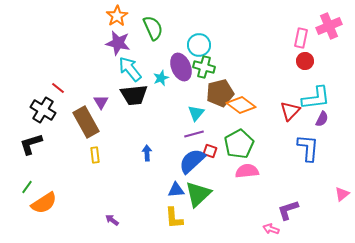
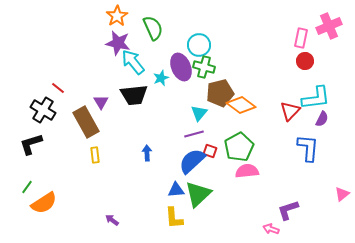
cyan arrow: moved 3 px right, 7 px up
cyan triangle: moved 3 px right
green pentagon: moved 3 px down
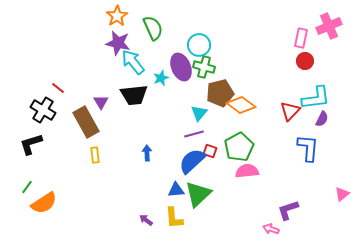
purple arrow: moved 34 px right
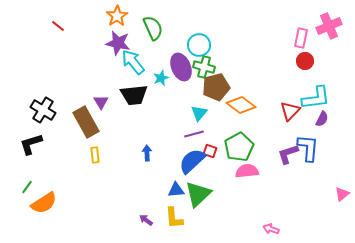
red line: moved 62 px up
brown pentagon: moved 4 px left, 6 px up
purple L-shape: moved 56 px up
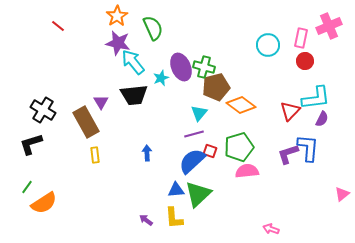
cyan circle: moved 69 px right
green pentagon: rotated 12 degrees clockwise
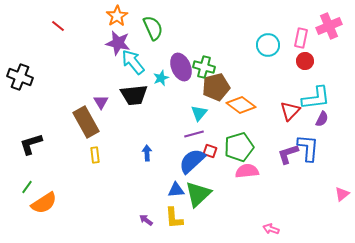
black cross: moved 23 px left, 33 px up; rotated 10 degrees counterclockwise
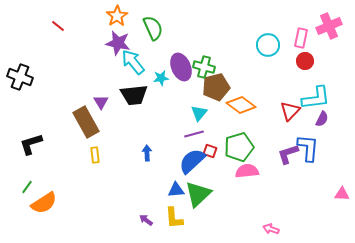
cyan star: rotated 14 degrees clockwise
pink triangle: rotated 42 degrees clockwise
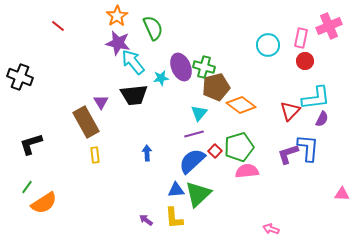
red square: moved 5 px right; rotated 24 degrees clockwise
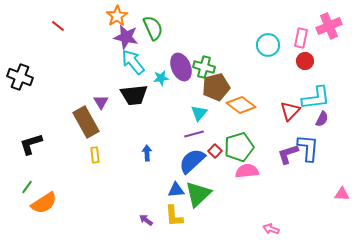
purple star: moved 8 px right, 6 px up
yellow L-shape: moved 2 px up
